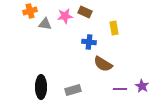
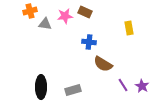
yellow rectangle: moved 15 px right
purple line: moved 3 px right, 4 px up; rotated 56 degrees clockwise
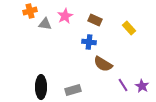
brown rectangle: moved 10 px right, 8 px down
pink star: rotated 21 degrees counterclockwise
yellow rectangle: rotated 32 degrees counterclockwise
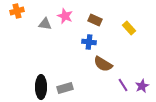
orange cross: moved 13 px left
pink star: rotated 21 degrees counterclockwise
purple star: rotated 16 degrees clockwise
gray rectangle: moved 8 px left, 2 px up
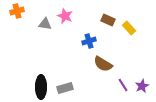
brown rectangle: moved 13 px right
blue cross: moved 1 px up; rotated 24 degrees counterclockwise
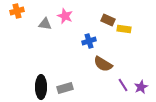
yellow rectangle: moved 5 px left, 1 px down; rotated 40 degrees counterclockwise
purple star: moved 1 px left, 1 px down
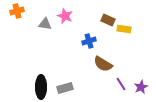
purple line: moved 2 px left, 1 px up
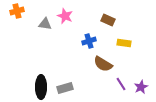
yellow rectangle: moved 14 px down
